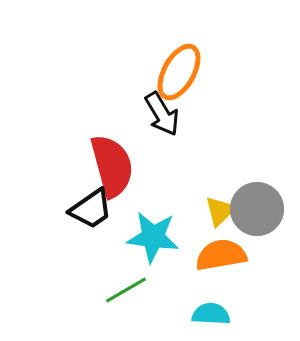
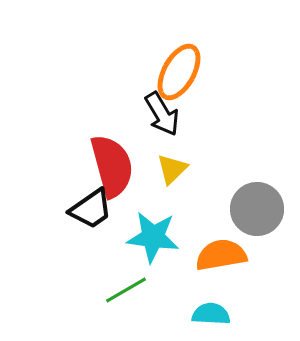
yellow triangle: moved 48 px left, 42 px up
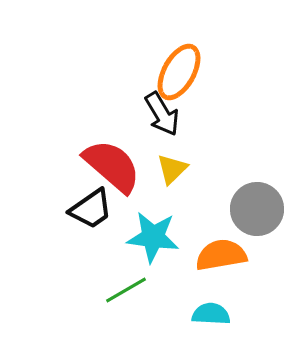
red semicircle: rotated 34 degrees counterclockwise
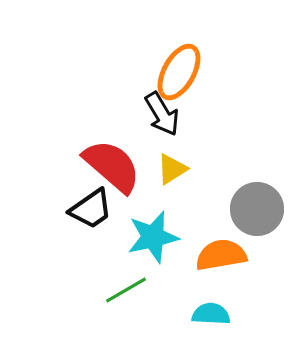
yellow triangle: rotated 12 degrees clockwise
cyan star: rotated 20 degrees counterclockwise
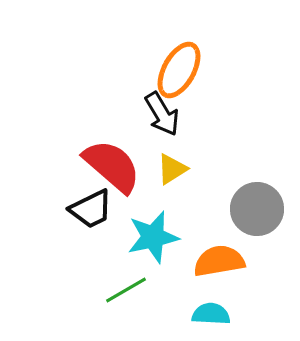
orange ellipse: moved 2 px up
black trapezoid: rotated 9 degrees clockwise
orange semicircle: moved 2 px left, 6 px down
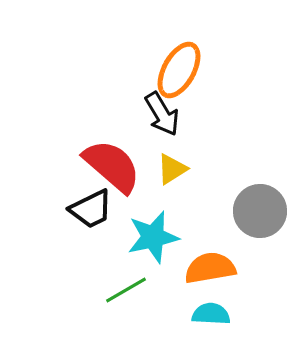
gray circle: moved 3 px right, 2 px down
orange semicircle: moved 9 px left, 7 px down
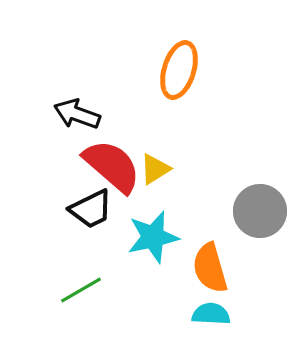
orange ellipse: rotated 12 degrees counterclockwise
black arrow: moved 85 px left; rotated 141 degrees clockwise
yellow triangle: moved 17 px left
orange semicircle: rotated 96 degrees counterclockwise
green line: moved 45 px left
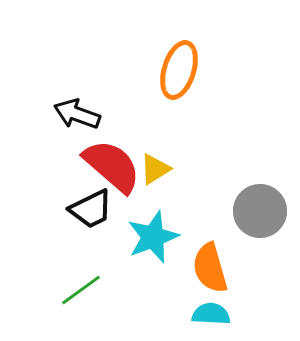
cyan star: rotated 8 degrees counterclockwise
green line: rotated 6 degrees counterclockwise
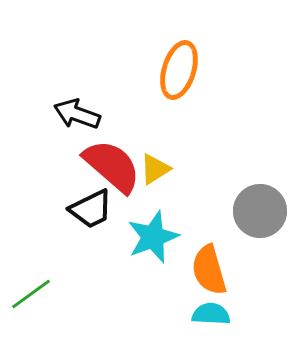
orange semicircle: moved 1 px left, 2 px down
green line: moved 50 px left, 4 px down
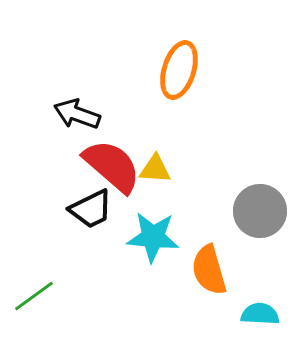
yellow triangle: rotated 36 degrees clockwise
cyan star: rotated 26 degrees clockwise
green line: moved 3 px right, 2 px down
cyan semicircle: moved 49 px right
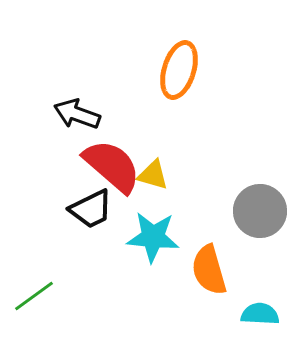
yellow triangle: moved 2 px left, 6 px down; rotated 12 degrees clockwise
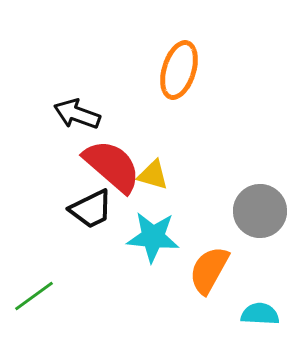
orange semicircle: rotated 45 degrees clockwise
